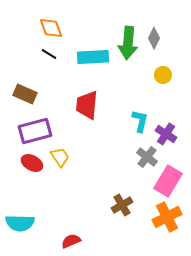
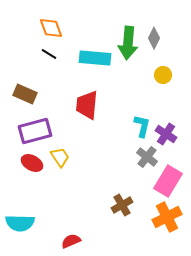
cyan rectangle: moved 2 px right, 1 px down; rotated 8 degrees clockwise
cyan L-shape: moved 2 px right, 5 px down
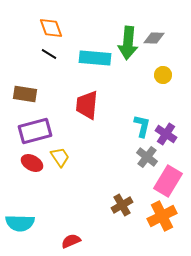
gray diamond: rotated 65 degrees clockwise
brown rectangle: rotated 15 degrees counterclockwise
orange cross: moved 5 px left, 1 px up
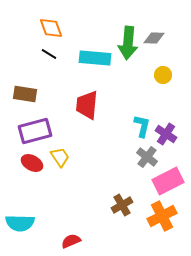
pink rectangle: rotated 32 degrees clockwise
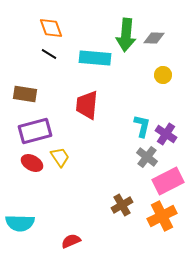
green arrow: moved 2 px left, 8 px up
